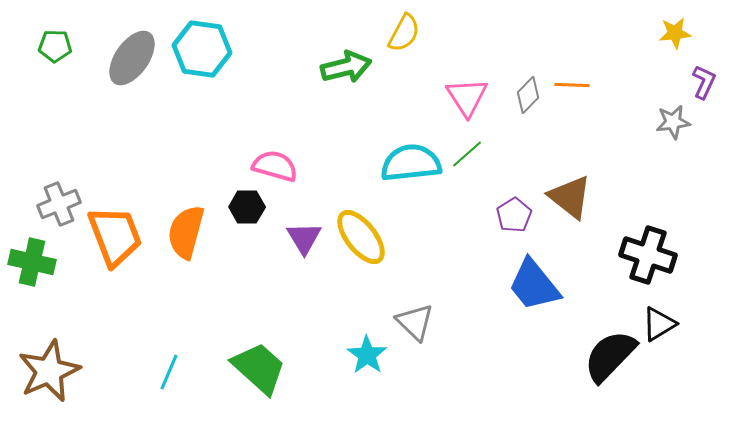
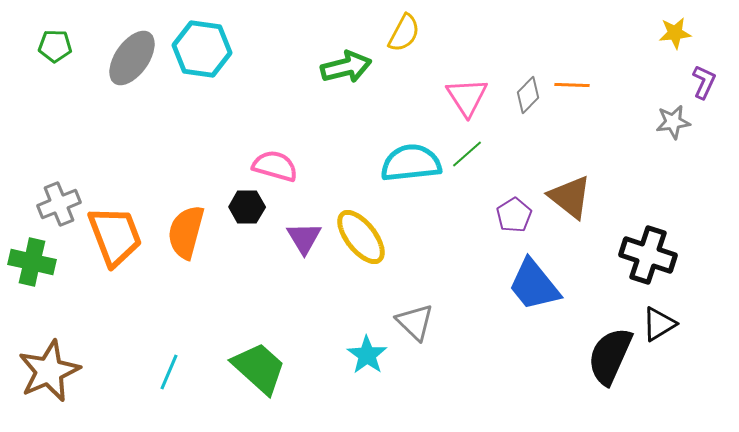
black semicircle: rotated 20 degrees counterclockwise
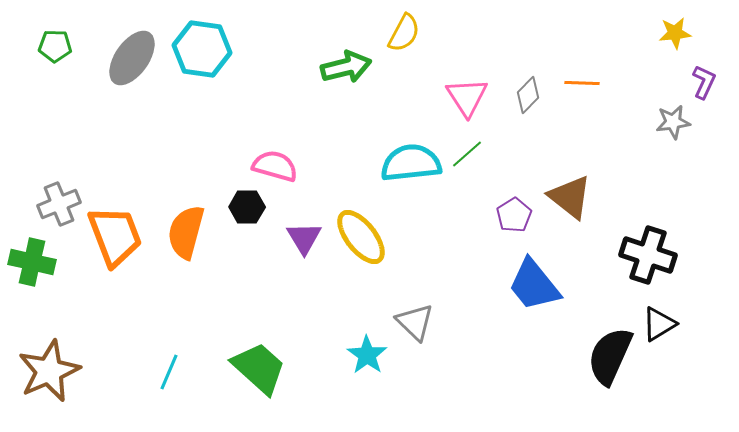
orange line: moved 10 px right, 2 px up
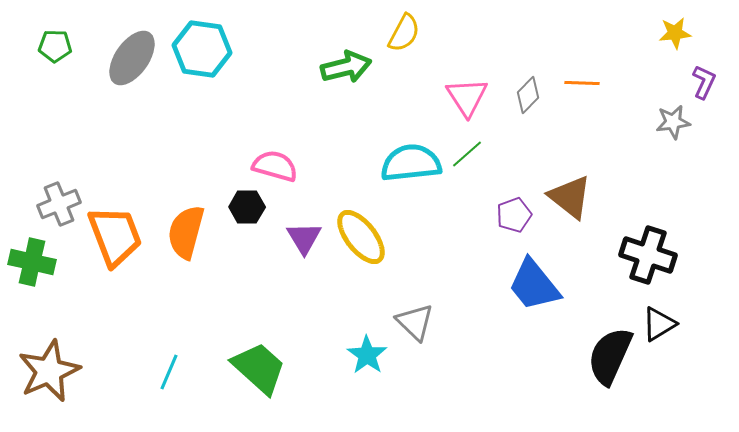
purple pentagon: rotated 12 degrees clockwise
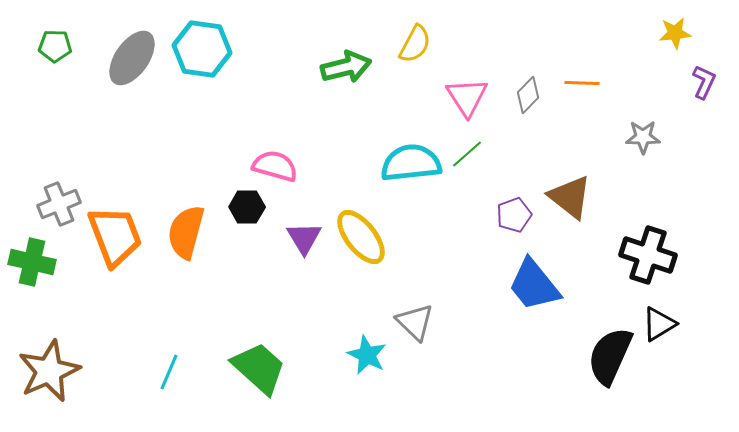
yellow semicircle: moved 11 px right, 11 px down
gray star: moved 30 px left, 15 px down; rotated 8 degrees clockwise
cyan star: rotated 9 degrees counterclockwise
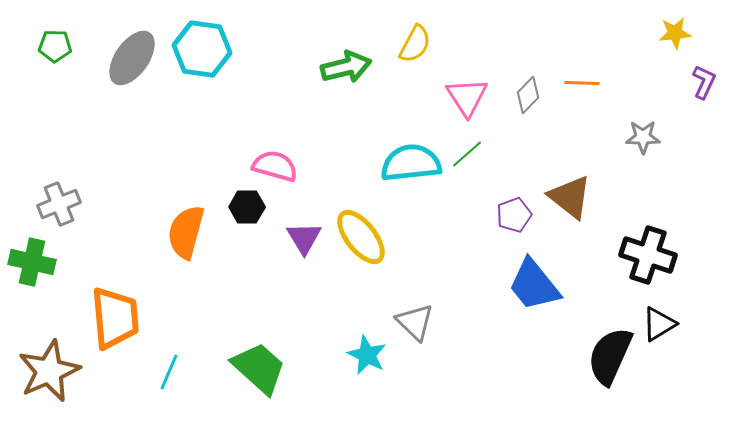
orange trapezoid: moved 82 px down; rotated 16 degrees clockwise
